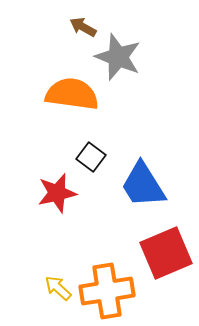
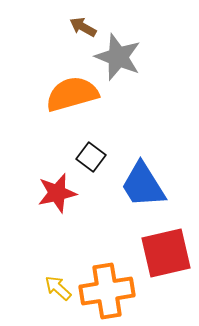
orange semicircle: rotated 24 degrees counterclockwise
red square: rotated 10 degrees clockwise
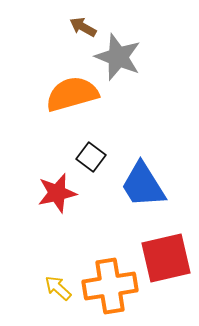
red square: moved 5 px down
orange cross: moved 3 px right, 5 px up
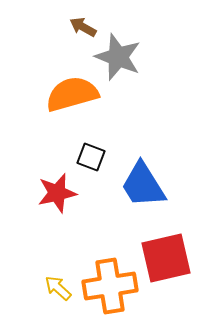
black square: rotated 16 degrees counterclockwise
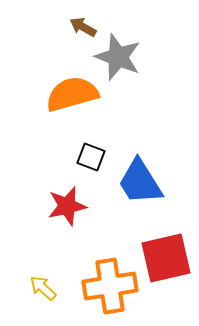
blue trapezoid: moved 3 px left, 3 px up
red star: moved 10 px right, 13 px down
yellow arrow: moved 15 px left
